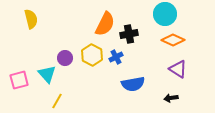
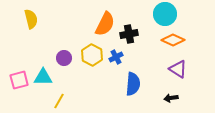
purple circle: moved 1 px left
cyan triangle: moved 4 px left, 3 px down; rotated 48 degrees counterclockwise
blue semicircle: rotated 75 degrees counterclockwise
yellow line: moved 2 px right
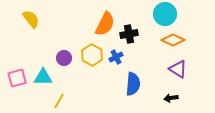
yellow semicircle: rotated 24 degrees counterclockwise
pink square: moved 2 px left, 2 px up
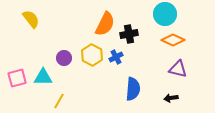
purple triangle: rotated 18 degrees counterclockwise
blue semicircle: moved 5 px down
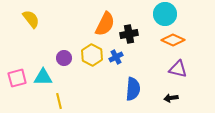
yellow line: rotated 42 degrees counterclockwise
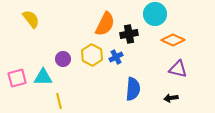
cyan circle: moved 10 px left
purple circle: moved 1 px left, 1 px down
